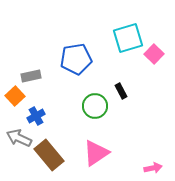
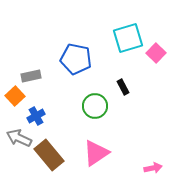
pink square: moved 2 px right, 1 px up
blue pentagon: rotated 20 degrees clockwise
black rectangle: moved 2 px right, 4 px up
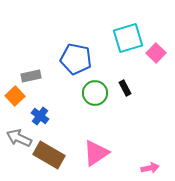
black rectangle: moved 2 px right, 1 px down
green circle: moved 13 px up
blue cross: moved 4 px right; rotated 24 degrees counterclockwise
brown rectangle: rotated 20 degrees counterclockwise
pink arrow: moved 3 px left
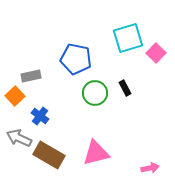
pink triangle: rotated 20 degrees clockwise
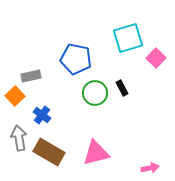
pink square: moved 5 px down
black rectangle: moved 3 px left
blue cross: moved 2 px right, 1 px up
gray arrow: rotated 55 degrees clockwise
brown rectangle: moved 3 px up
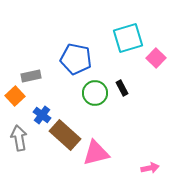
brown rectangle: moved 16 px right, 17 px up; rotated 12 degrees clockwise
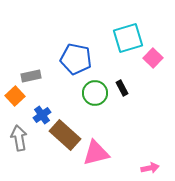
pink square: moved 3 px left
blue cross: rotated 18 degrees clockwise
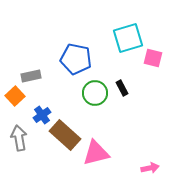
pink square: rotated 30 degrees counterclockwise
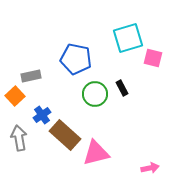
green circle: moved 1 px down
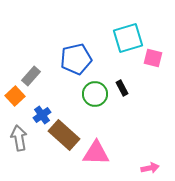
blue pentagon: rotated 24 degrees counterclockwise
gray rectangle: rotated 36 degrees counterclockwise
brown rectangle: moved 1 px left
pink triangle: rotated 16 degrees clockwise
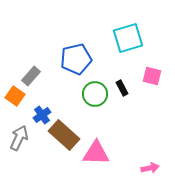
pink square: moved 1 px left, 18 px down
orange square: rotated 12 degrees counterclockwise
gray arrow: rotated 35 degrees clockwise
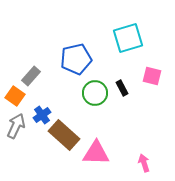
green circle: moved 1 px up
gray arrow: moved 3 px left, 12 px up
pink arrow: moved 6 px left, 5 px up; rotated 96 degrees counterclockwise
